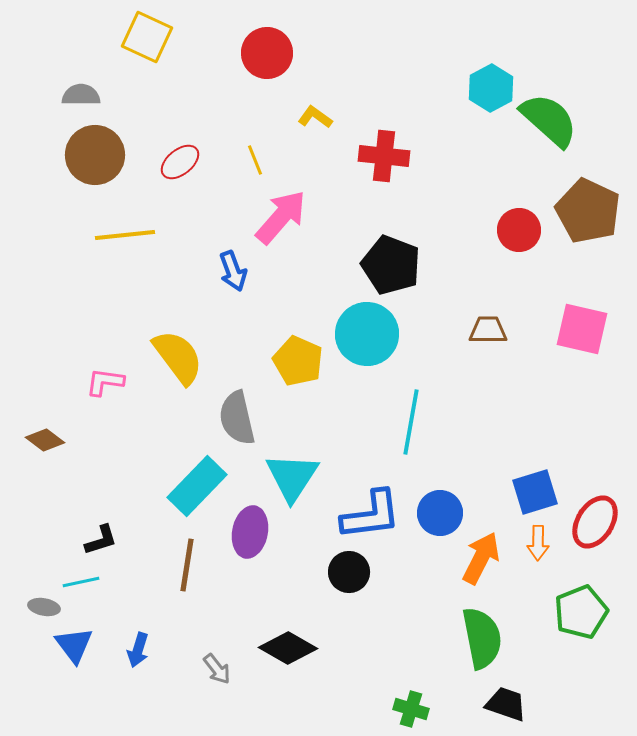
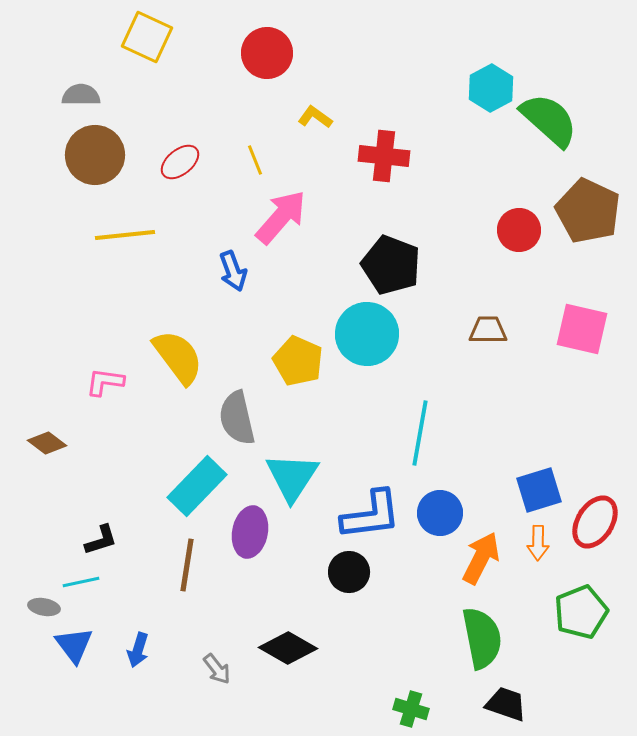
cyan line at (411, 422): moved 9 px right, 11 px down
brown diamond at (45, 440): moved 2 px right, 3 px down
blue square at (535, 492): moved 4 px right, 2 px up
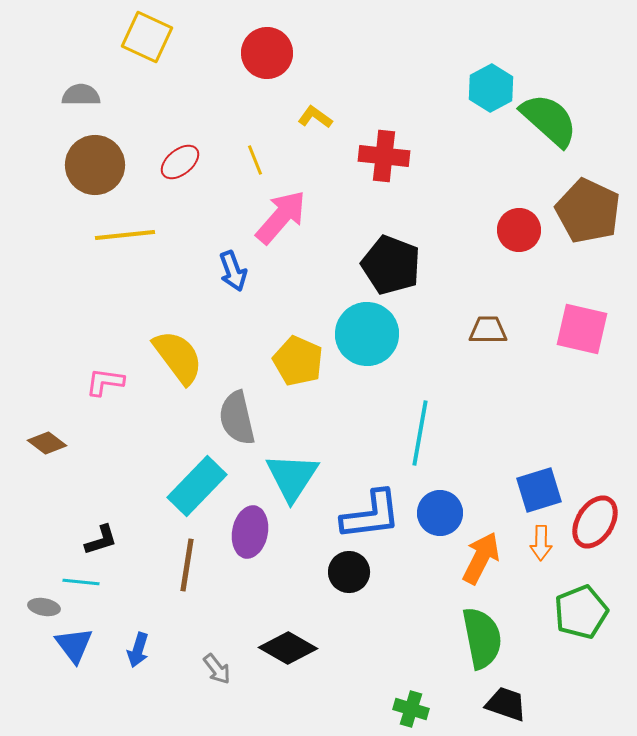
brown circle at (95, 155): moved 10 px down
orange arrow at (538, 543): moved 3 px right
cyan line at (81, 582): rotated 18 degrees clockwise
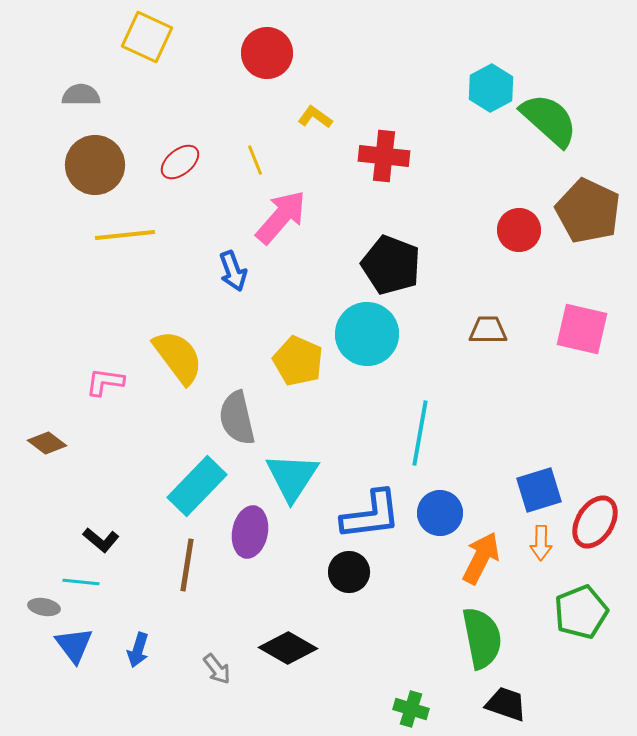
black L-shape at (101, 540): rotated 57 degrees clockwise
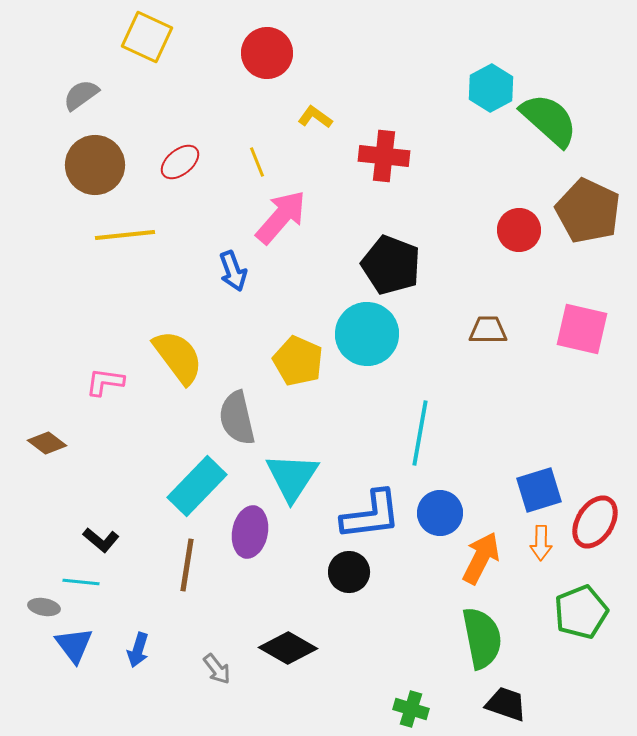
gray semicircle at (81, 95): rotated 36 degrees counterclockwise
yellow line at (255, 160): moved 2 px right, 2 px down
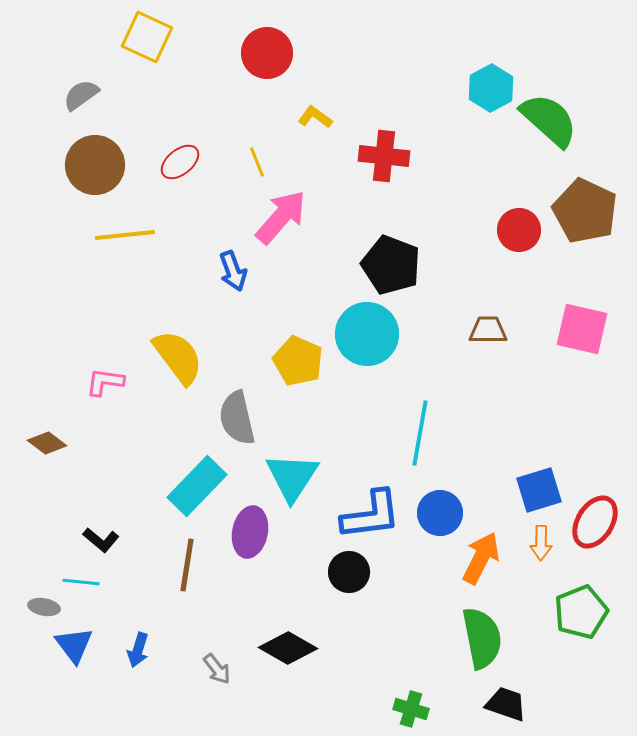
brown pentagon at (588, 211): moved 3 px left
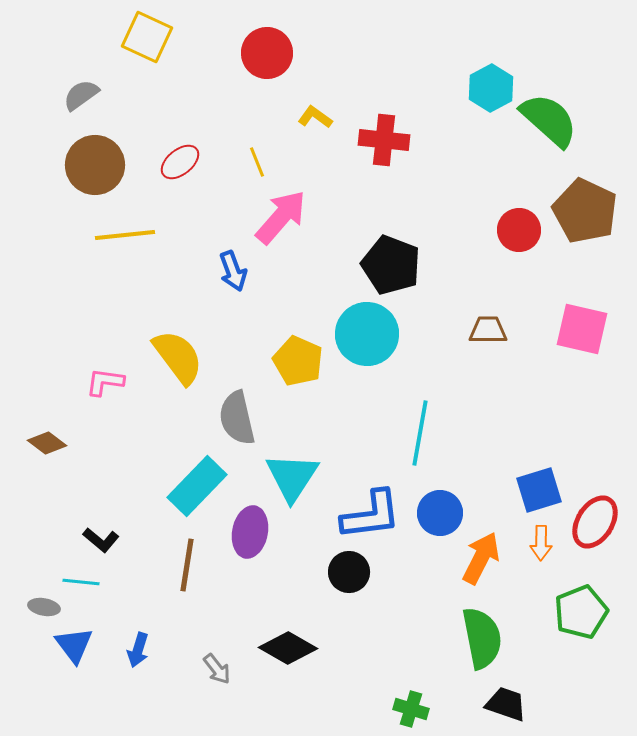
red cross at (384, 156): moved 16 px up
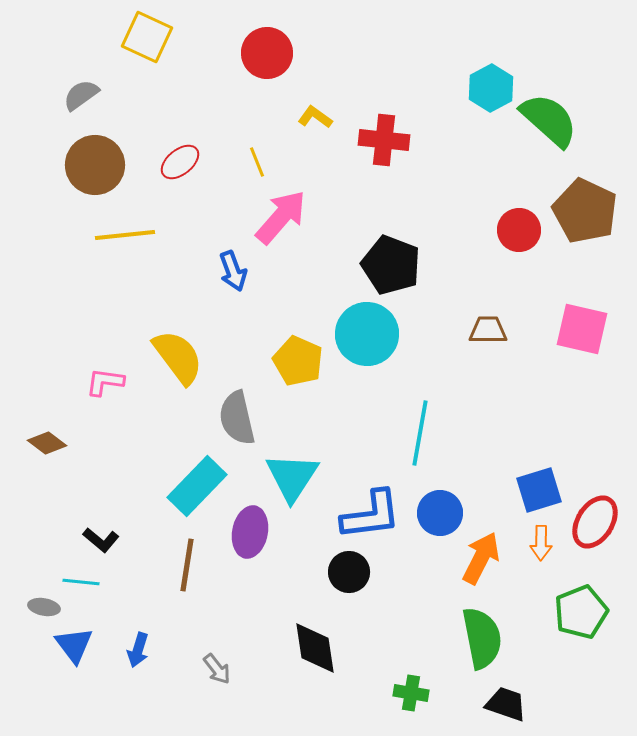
black diamond at (288, 648): moved 27 px right; rotated 52 degrees clockwise
green cross at (411, 709): moved 16 px up; rotated 8 degrees counterclockwise
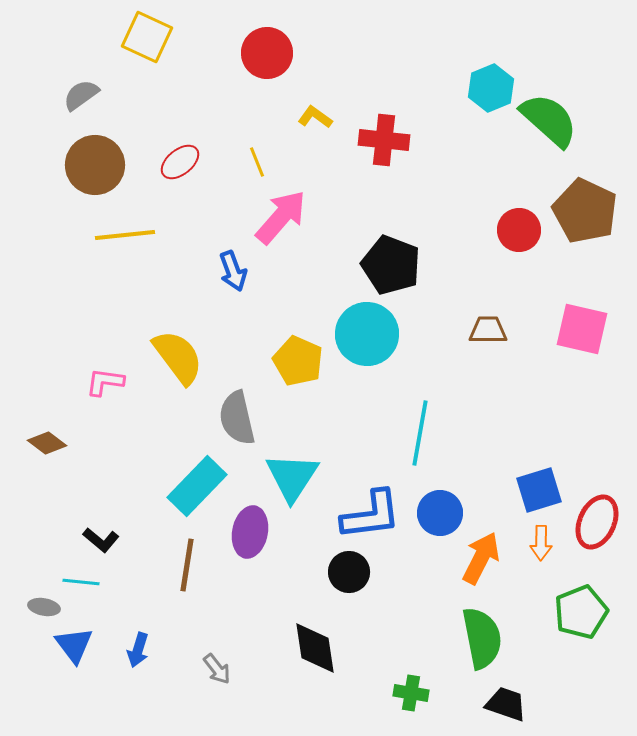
cyan hexagon at (491, 88): rotated 6 degrees clockwise
red ellipse at (595, 522): moved 2 px right; rotated 8 degrees counterclockwise
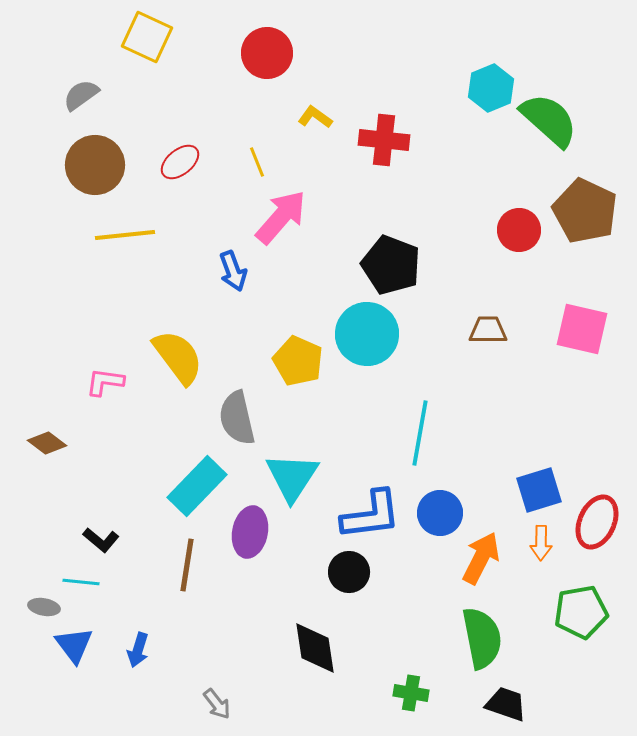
green pentagon at (581, 612): rotated 12 degrees clockwise
gray arrow at (217, 669): moved 35 px down
